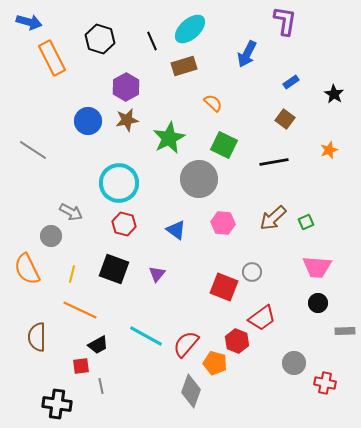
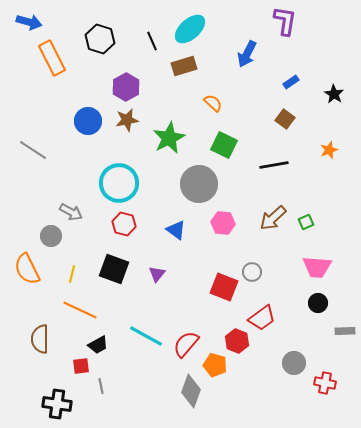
black line at (274, 162): moved 3 px down
gray circle at (199, 179): moved 5 px down
brown semicircle at (37, 337): moved 3 px right, 2 px down
orange pentagon at (215, 363): moved 2 px down
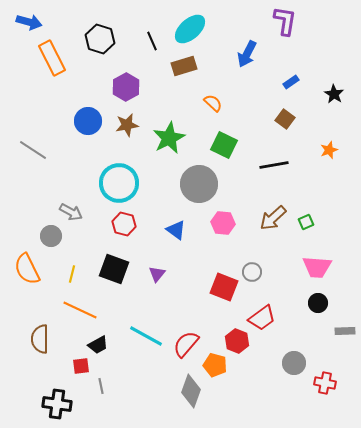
brown star at (127, 120): moved 5 px down
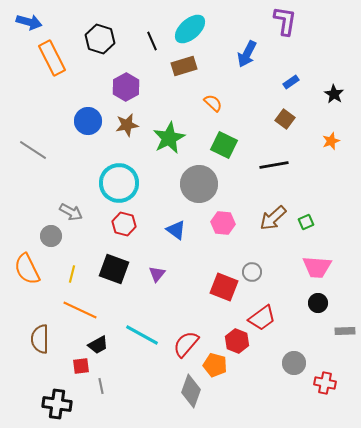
orange star at (329, 150): moved 2 px right, 9 px up
cyan line at (146, 336): moved 4 px left, 1 px up
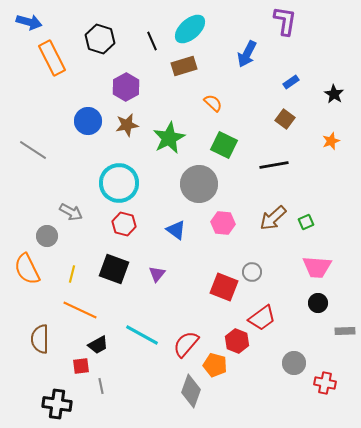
gray circle at (51, 236): moved 4 px left
